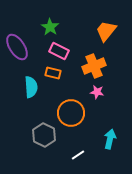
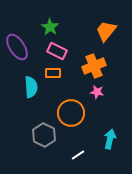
pink rectangle: moved 2 px left
orange rectangle: rotated 14 degrees counterclockwise
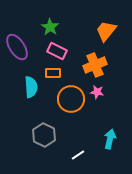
orange cross: moved 1 px right, 1 px up
orange circle: moved 14 px up
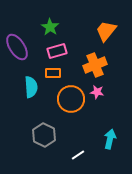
pink rectangle: rotated 42 degrees counterclockwise
